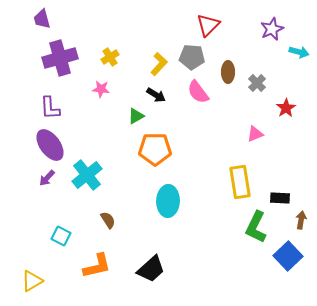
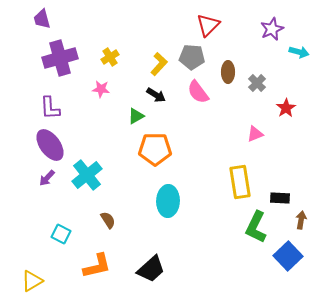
cyan square: moved 2 px up
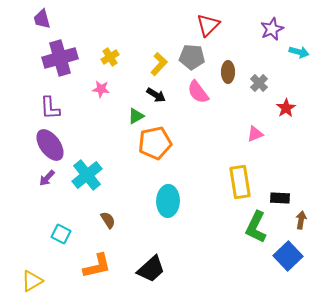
gray cross: moved 2 px right
orange pentagon: moved 6 px up; rotated 12 degrees counterclockwise
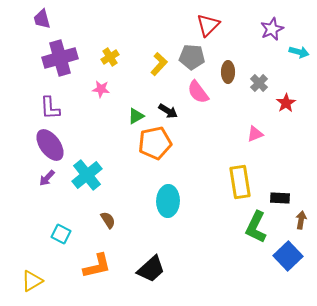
black arrow: moved 12 px right, 16 px down
red star: moved 5 px up
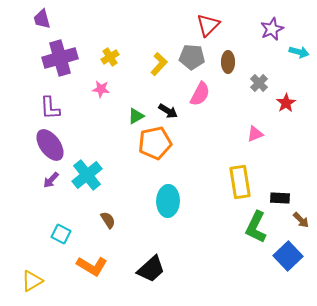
brown ellipse: moved 10 px up
pink semicircle: moved 2 px right, 2 px down; rotated 115 degrees counterclockwise
purple arrow: moved 4 px right, 2 px down
brown arrow: rotated 126 degrees clockwise
orange L-shape: moved 5 px left; rotated 44 degrees clockwise
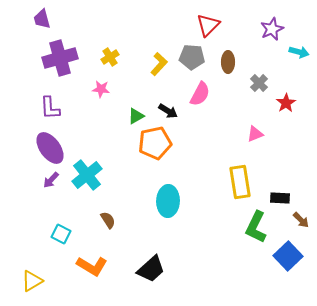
purple ellipse: moved 3 px down
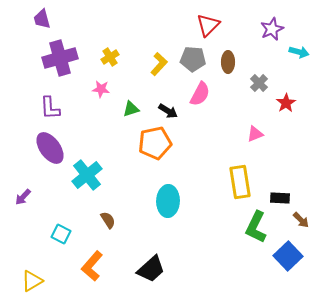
gray pentagon: moved 1 px right, 2 px down
green triangle: moved 5 px left, 7 px up; rotated 12 degrees clockwise
purple arrow: moved 28 px left, 17 px down
orange L-shape: rotated 100 degrees clockwise
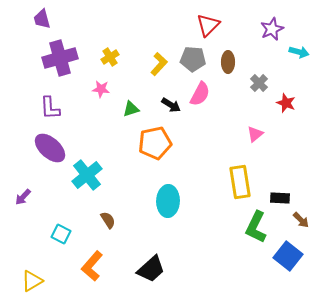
red star: rotated 18 degrees counterclockwise
black arrow: moved 3 px right, 6 px up
pink triangle: rotated 18 degrees counterclockwise
purple ellipse: rotated 12 degrees counterclockwise
blue square: rotated 8 degrees counterclockwise
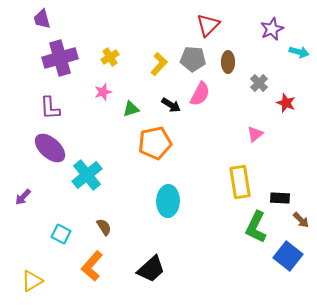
pink star: moved 2 px right, 3 px down; rotated 24 degrees counterclockwise
brown semicircle: moved 4 px left, 7 px down
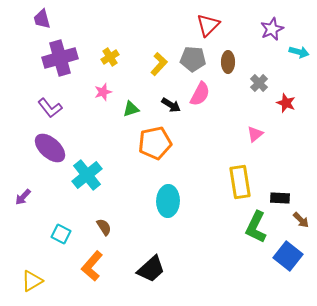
purple L-shape: rotated 35 degrees counterclockwise
